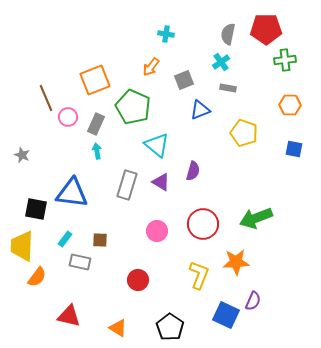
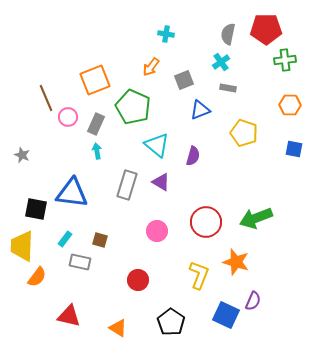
purple semicircle at (193, 171): moved 15 px up
red circle at (203, 224): moved 3 px right, 2 px up
brown square at (100, 240): rotated 14 degrees clockwise
orange star at (236, 262): rotated 20 degrees clockwise
black pentagon at (170, 327): moved 1 px right, 5 px up
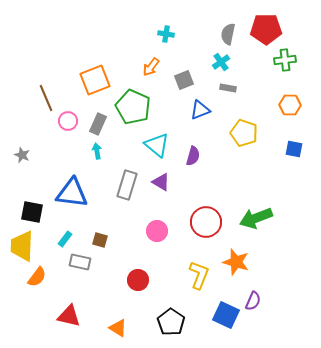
pink circle at (68, 117): moved 4 px down
gray rectangle at (96, 124): moved 2 px right
black square at (36, 209): moved 4 px left, 3 px down
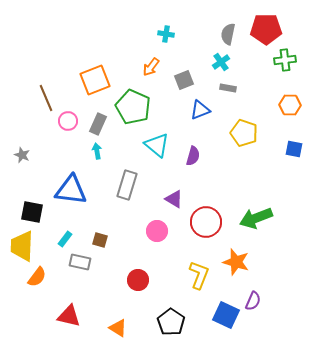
purple triangle at (161, 182): moved 13 px right, 17 px down
blue triangle at (72, 193): moved 1 px left, 3 px up
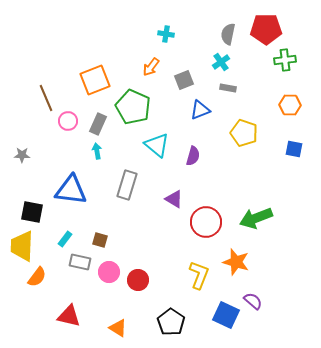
gray star at (22, 155): rotated 21 degrees counterclockwise
pink circle at (157, 231): moved 48 px left, 41 px down
purple semicircle at (253, 301): rotated 72 degrees counterclockwise
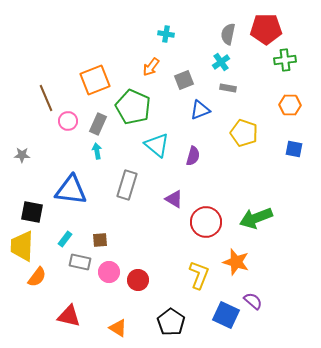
brown square at (100, 240): rotated 21 degrees counterclockwise
